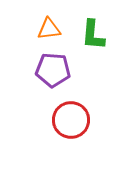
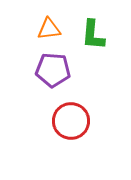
red circle: moved 1 px down
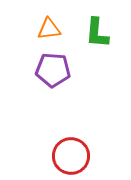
green L-shape: moved 4 px right, 2 px up
red circle: moved 35 px down
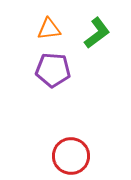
green L-shape: rotated 132 degrees counterclockwise
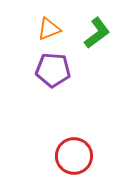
orange triangle: rotated 15 degrees counterclockwise
red circle: moved 3 px right
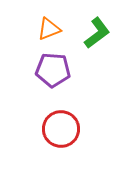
red circle: moved 13 px left, 27 px up
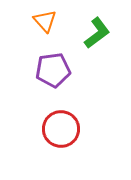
orange triangle: moved 4 px left, 8 px up; rotated 50 degrees counterclockwise
purple pentagon: rotated 12 degrees counterclockwise
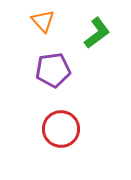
orange triangle: moved 2 px left
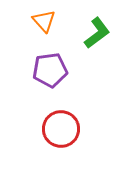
orange triangle: moved 1 px right
purple pentagon: moved 3 px left
